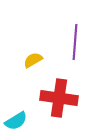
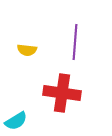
yellow semicircle: moved 6 px left, 10 px up; rotated 144 degrees counterclockwise
red cross: moved 3 px right, 5 px up
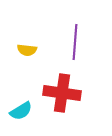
cyan semicircle: moved 5 px right, 10 px up
